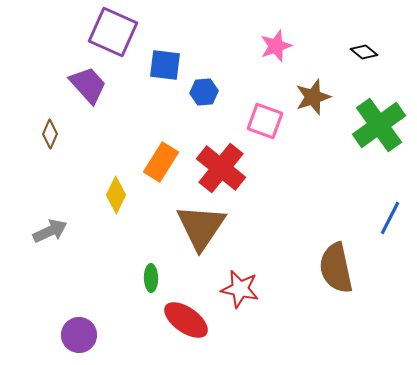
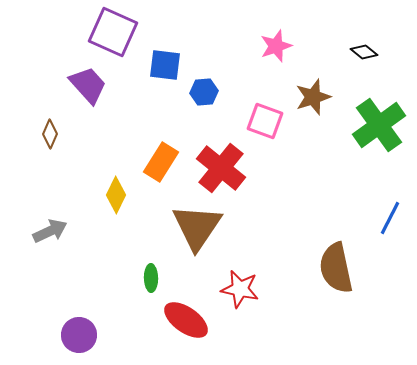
brown triangle: moved 4 px left
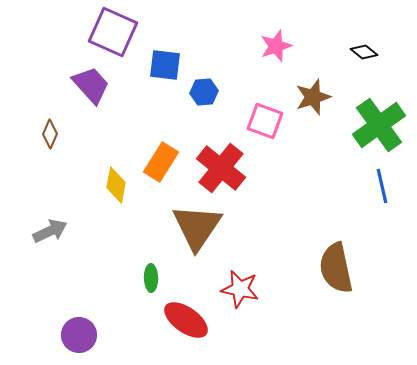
purple trapezoid: moved 3 px right
yellow diamond: moved 10 px up; rotated 15 degrees counterclockwise
blue line: moved 8 px left, 32 px up; rotated 40 degrees counterclockwise
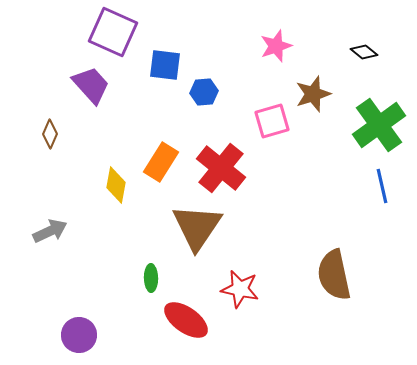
brown star: moved 3 px up
pink square: moved 7 px right; rotated 36 degrees counterclockwise
brown semicircle: moved 2 px left, 7 px down
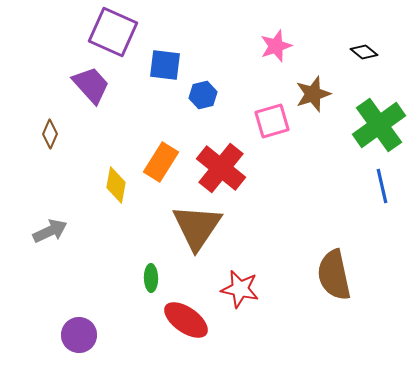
blue hexagon: moved 1 px left, 3 px down; rotated 8 degrees counterclockwise
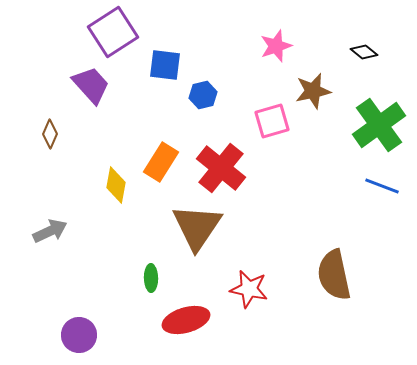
purple square: rotated 33 degrees clockwise
brown star: moved 3 px up; rotated 6 degrees clockwise
blue line: rotated 56 degrees counterclockwise
red star: moved 9 px right
red ellipse: rotated 51 degrees counterclockwise
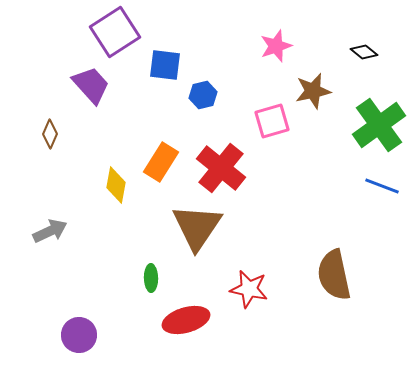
purple square: moved 2 px right
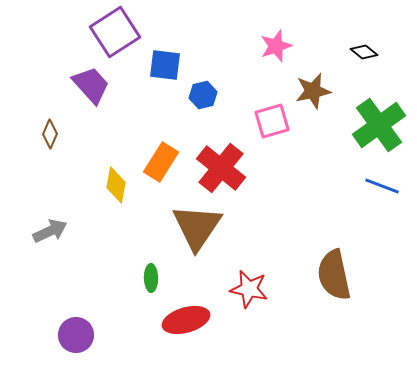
purple circle: moved 3 px left
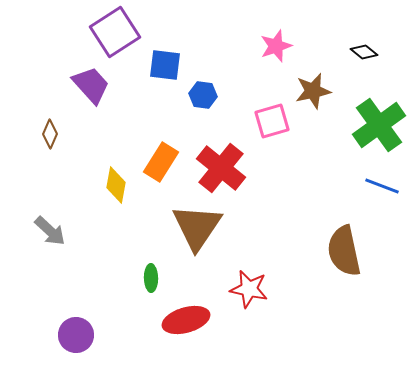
blue hexagon: rotated 20 degrees clockwise
gray arrow: rotated 68 degrees clockwise
brown semicircle: moved 10 px right, 24 px up
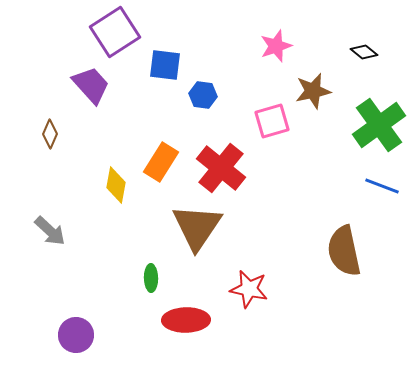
red ellipse: rotated 15 degrees clockwise
